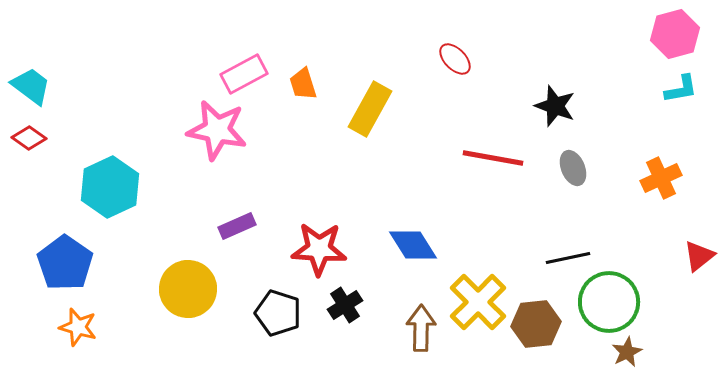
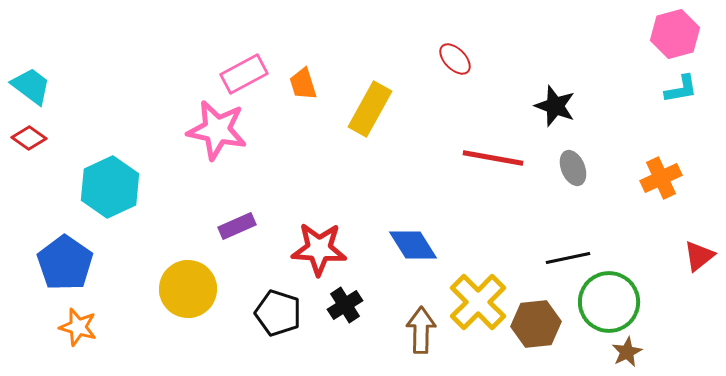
brown arrow: moved 2 px down
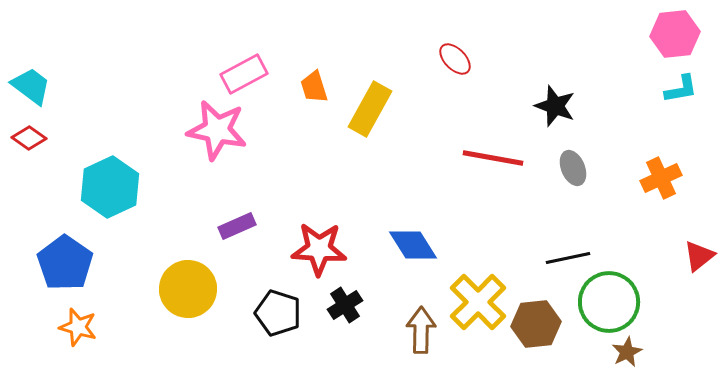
pink hexagon: rotated 9 degrees clockwise
orange trapezoid: moved 11 px right, 3 px down
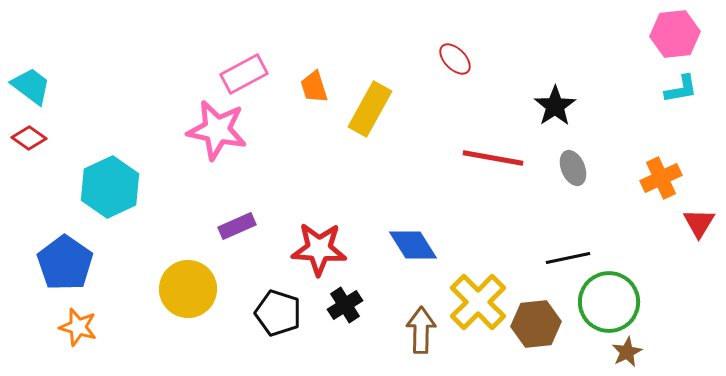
black star: rotated 18 degrees clockwise
red triangle: moved 33 px up; rotated 20 degrees counterclockwise
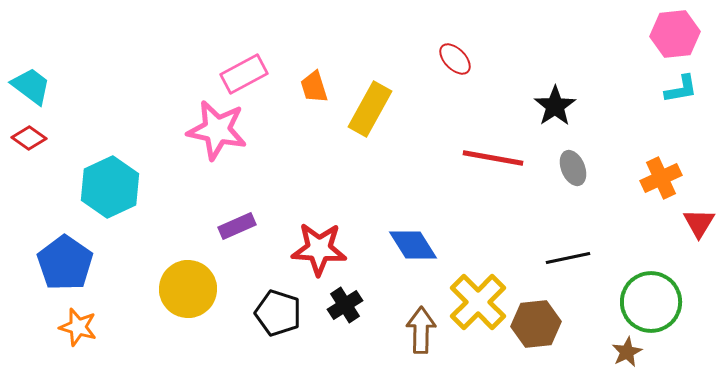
green circle: moved 42 px right
